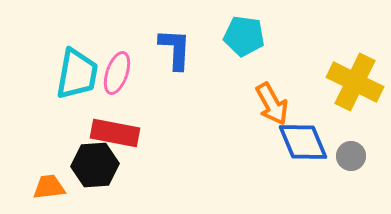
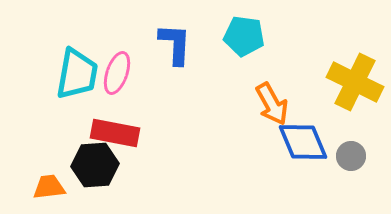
blue L-shape: moved 5 px up
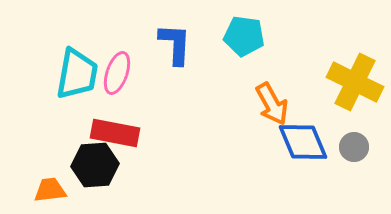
gray circle: moved 3 px right, 9 px up
orange trapezoid: moved 1 px right, 3 px down
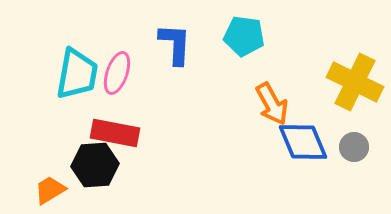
orange trapezoid: rotated 24 degrees counterclockwise
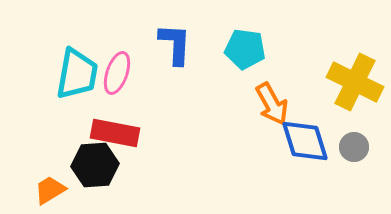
cyan pentagon: moved 1 px right, 13 px down
blue diamond: moved 2 px right, 1 px up; rotated 6 degrees clockwise
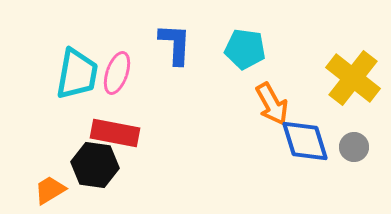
yellow cross: moved 2 px left, 4 px up; rotated 12 degrees clockwise
black hexagon: rotated 12 degrees clockwise
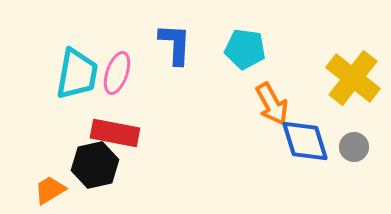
black hexagon: rotated 21 degrees counterclockwise
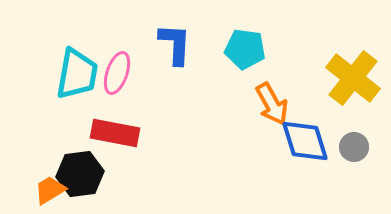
black hexagon: moved 15 px left, 9 px down; rotated 6 degrees clockwise
